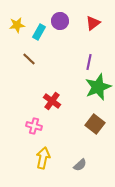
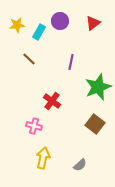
purple line: moved 18 px left
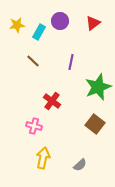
brown line: moved 4 px right, 2 px down
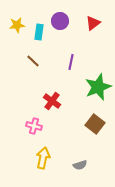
cyan rectangle: rotated 21 degrees counterclockwise
gray semicircle: rotated 24 degrees clockwise
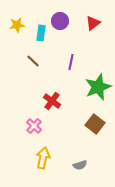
cyan rectangle: moved 2 px right, 1 px down
pink cross: rotated 28 degrees clockwise
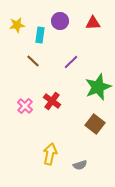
red triangle: rotated 35 degrees clockwise
cyan rectangle: moved 1 px left, 2 px down
purple line: rotated 35 degrees clockwise
pink cross: moved 9 px left, 20 px up
yellow arrow: moved 7 px right, 4 px up
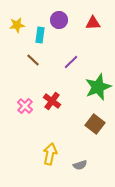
purple circle: moved 1 px left, 1 px up
brown line: moved 1 px up
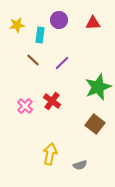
purple line: moved 9 px left, 1 px down
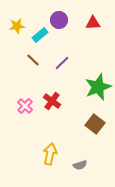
yellow star: moved 1 px down
cyan rectangle: rotated 42 degrees clockwise
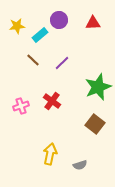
pink cross: moved 4 px left; rotated 28 degrees clockwise
